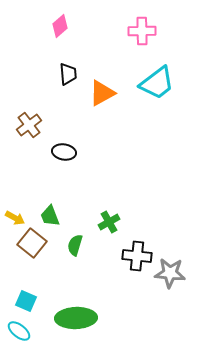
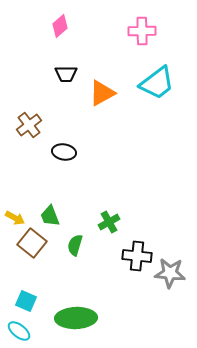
black trapezoid: moved 2 px left; rotated 95 degrees clockwise
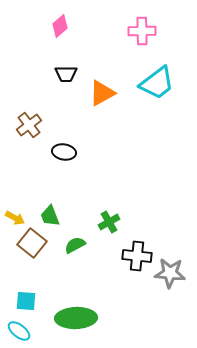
green semicircle: rotated 45 degrees clockwise
cyan square: rotated 20 degrees counterclockwise
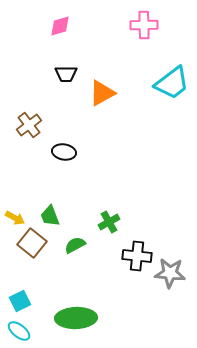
pink diamond: rotated 25 degrees clockwise
pink cross: moved 2 px right, 6 px up
cyan trapezoid: moved 15 px right
cyan square: moved 6 px left; rotated 30 degrees counterclockwise
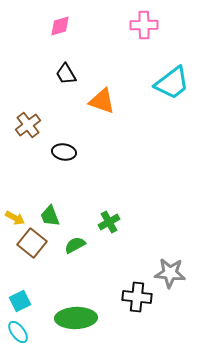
black trapezoid: rotated 60 degrees clockwise
orange triangle: moved 8 px down; rotated 48 degrees clockwise
brown cross: moved 1 px left
black cross: moved 41 px down
cyan ellipse: moved 1 px left, 1 px down; rotated 15 degrees clockwise
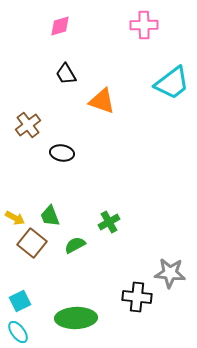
black ellipse: moved 2 px left, 1 px down
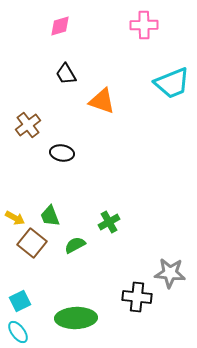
cyan trapezoid: rotated 15 degrees clockwise
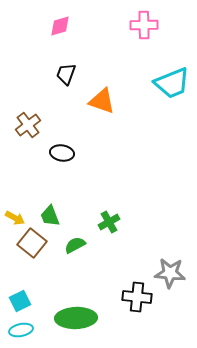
black trapezoid: rotated 50 degrees clockwise
cyan ellipse: moved 3 px right, 2 px up; rotated 65 degrees counterclockwise
